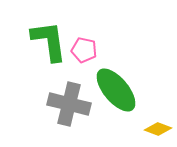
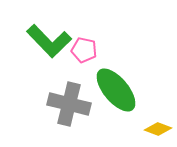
green L-shape: rotated 144 degrees clockwise
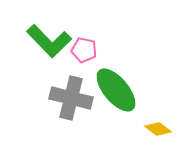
gray cross: moved 2 px right, 6 px up
yellow diamond: rotated 16 degrees clockwise
